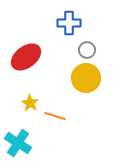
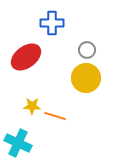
blue cross: moved 17 px left
yellow star: moved 2 px right, 3 px down; rotated 30 degrees counterclockwise
cyan cross: rotated 8 degrees counterclockwise
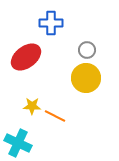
blue cross: moved 1 px left
orange line: rotated 10 degrees clockwise
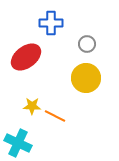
gray circle: moved 6 px up
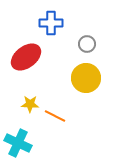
yellow star: moved 2 px left, 2 px up
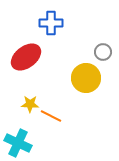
gray circle: moved 16 px right, 8 px down
orange line: moved 4 px left
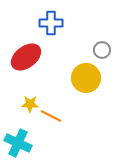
gray circle: moved 1 px left, 2 px up
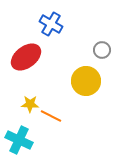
blue cross: moved 1 px down; rotated 30 degrees clockwise
yellow circle: moved 3 px down
cyan cross: moved 1 px right, 3 px up
